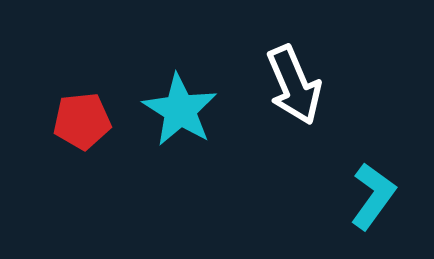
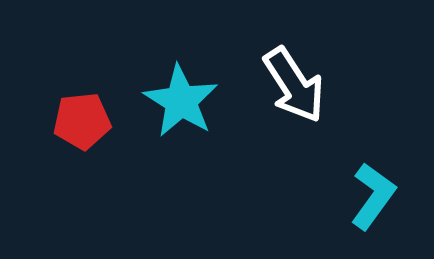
white arrow: rotated 10 degrees counterclockwise
cyan star: moved 1 px right, 9 px up
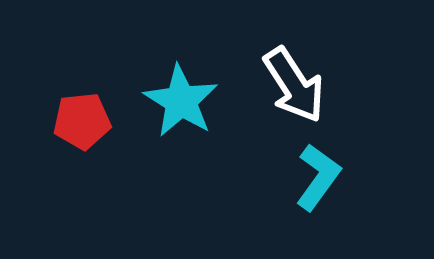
cyan L-shape: moved 55 px left, 19 px up
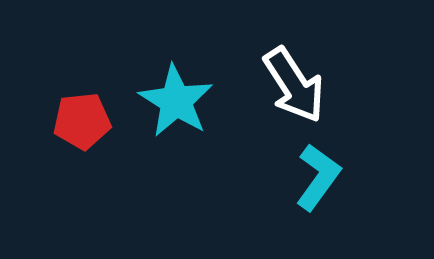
cyan star: moved 5 px left
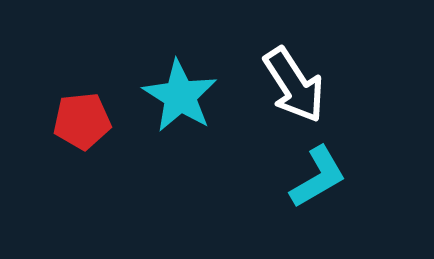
cyan star: moved 4 px right, 5 px up
cyan L-shape: rotated 24 degrees clockwise
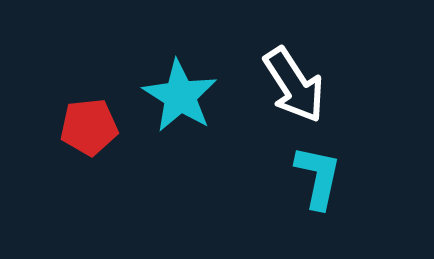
red pentagon: moved 7 px right, 6 px down
cyan L-shape: rotated 48 degrees counterclockwise
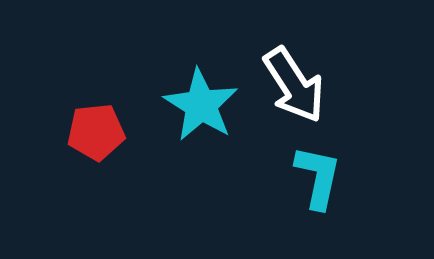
cyan star: moved 21 px right, 9 px down
red pentagon: moved 7 px right, 5 px down
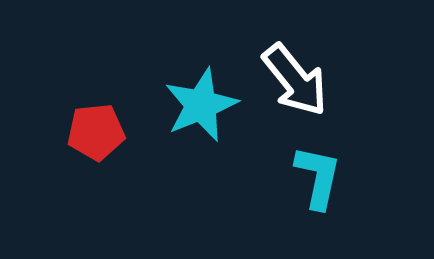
white arrow: moved 1 px right, 5 px up; rotated 6 degrees counterclockwise
cyan star: rotated 18 degrees clockwise
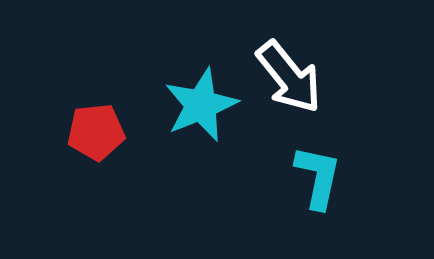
white arrow: moved 6 px left, 3 px up
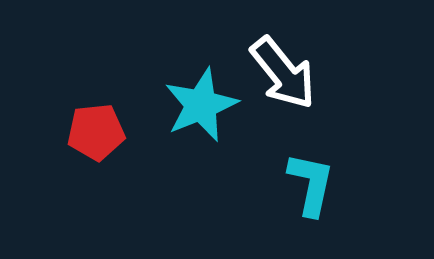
white arrow: moved 6 px left, 4 px up
cyan L-shape: moved 7 px left, 7 px down
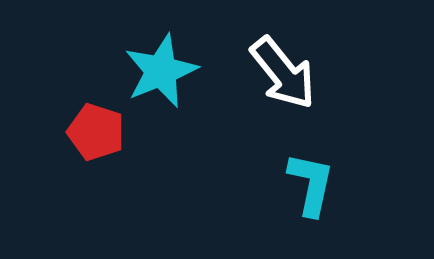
cyan star: moved 40 px left, 34 px up
red pentagon: rotated 24 degrees clockwise
